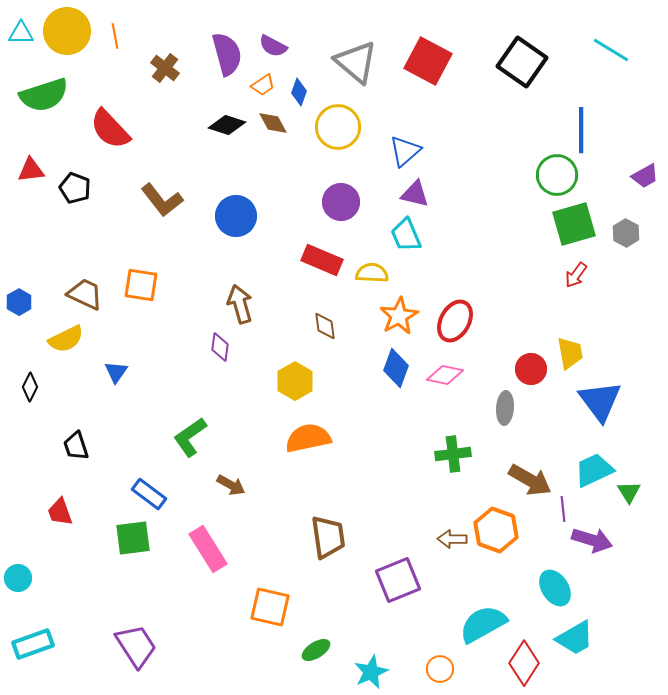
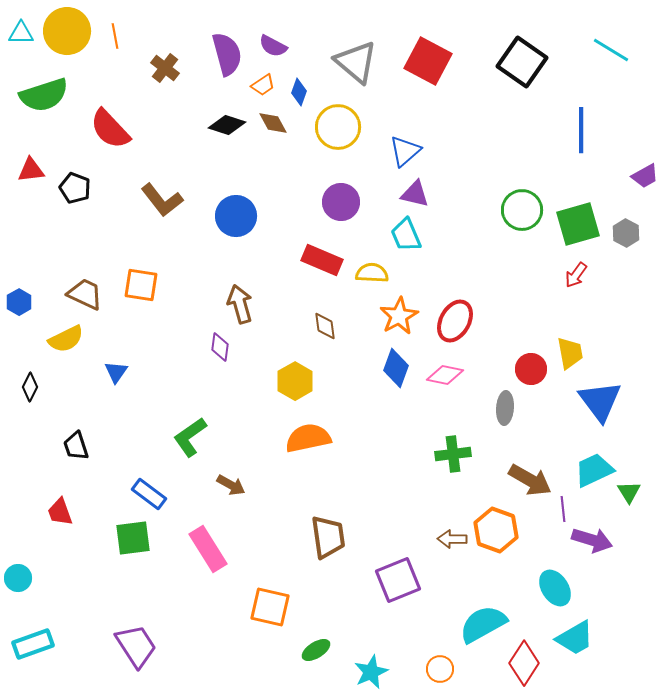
green circle at (557, 175): moved 35 px left, 35 px down
green square at (574, 224): moved 4 px right
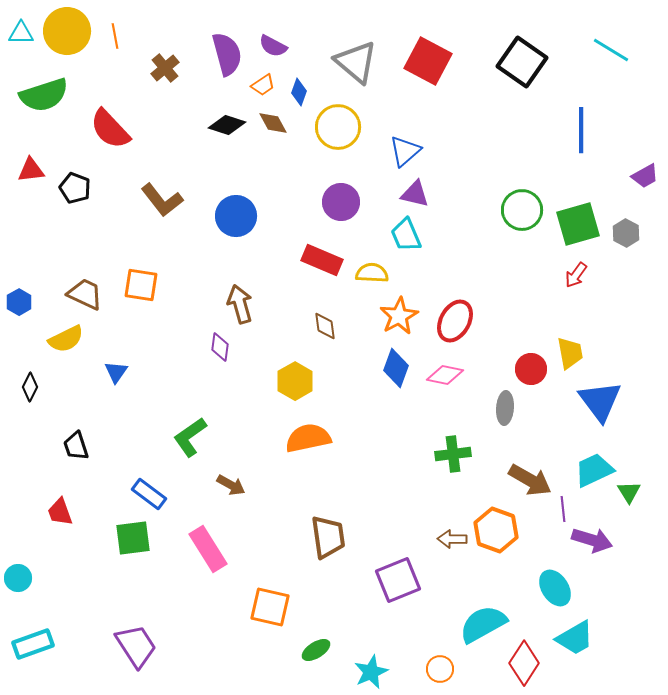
brown cross at (165, 68): rotated 12 degrees clockwise
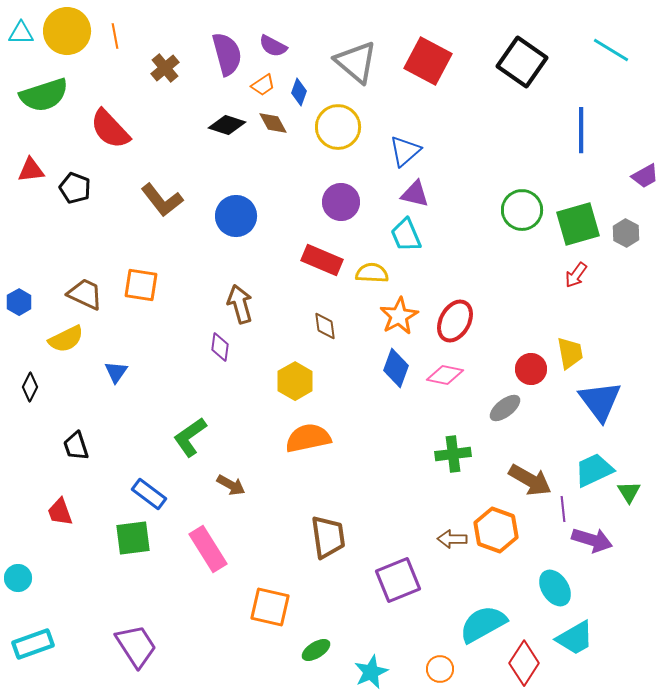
gray ellipse at (505, 408): rotated 48 degrees clockwise
